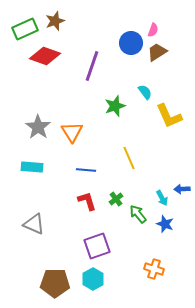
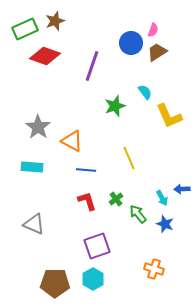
orange triangle: moved 9 px down; rotated 30 degrees counterclockwise
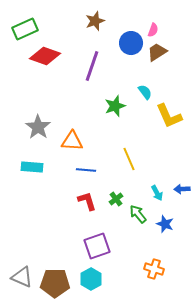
brown star: moved 40 px right
orange triangle: rotated 25 degrees counterclockwise
yellow line: moved 1 px down
cyan arrow: moved 5 px left, 5 px up
gray triangle: moved 12 px left, 53 px down
cyan hexagon: moved 2 px left
